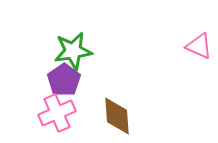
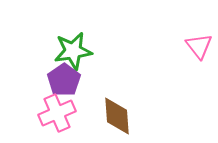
pink triangle: rotated 28 degrees clockwise
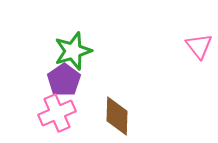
green star: rotated 9 degrees counterclockwise
brown diamond: rotated 6 degrees clockwise
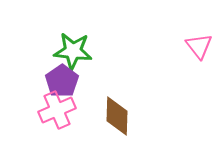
green star: rotated 24 degrees clockwise
purple pentagon: moved 2 px left, 1 px down
pink cross: moved 3 px up
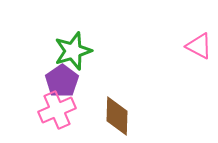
pink triangle: rotated 24 degrees counterclockwise
green star: rotated 24 degrees counterclockwise
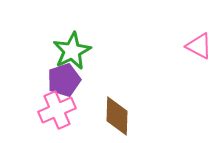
green star: moved 1 px left; rotated 9 degrees counterclockwise
purple pentagon: moved 2 px right, 1 px up; rotated 16 degrees clockwise
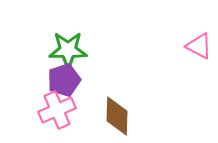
green star: moved 4 px left, 1 px up; rotated 27 degrees clockwise
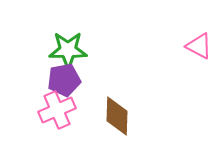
purple pentagon: rotated 8 degrees clockwise
